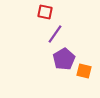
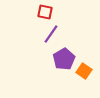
purple line: moved 4 px left
orange square: rotated 21 degrees clockwise
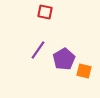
purple line: moved 13 px left, 16 px down
orange square: rotated 21 degrees counterclockwise
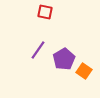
orange square: rotated 21 degrees clockwise
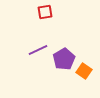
red square: rotated 21 degrees counterclockwise
purple line: rotated 30 degrees clockwise
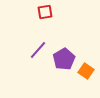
purple line: rotated 24 degrees counterclockwise
orange square: moved 2 px right
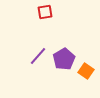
purple line: moved 6 px down
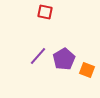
red square: rotated 21 degrees clockwise
orange square: moved 1 px right, 1 px up; rotated 14 degrees counterclockwise
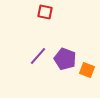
purple pentagon: moved 1 px right; rotated 20 degrees counterclockwise
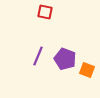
purple line: rotated 18 degrees counterclockwise
